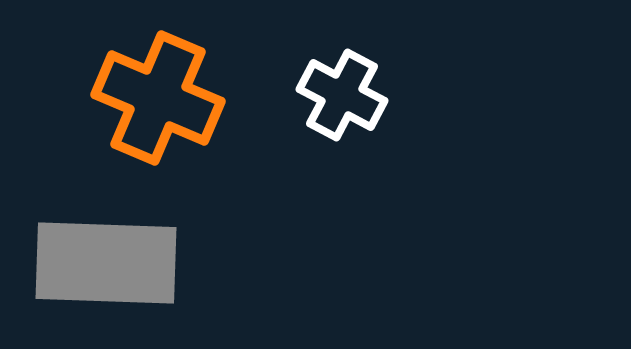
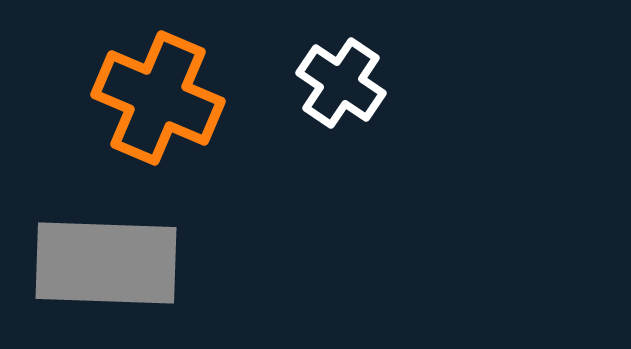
white cross: moved 1 px left, 12 px up; rotated 6 degrees clockwise
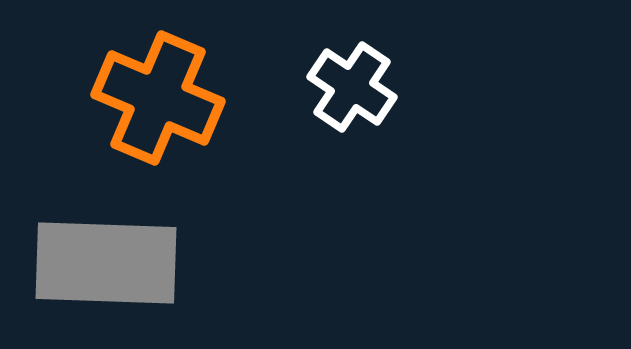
white cross: moved 11 px right, 4 px down
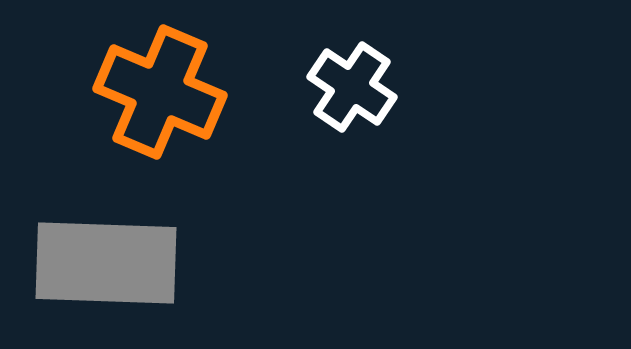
orange cross: moved 2 px right, 6 px up
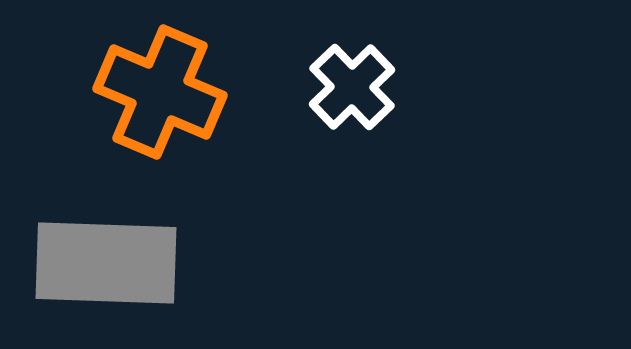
white cross: rotated 12 degrees clockwise
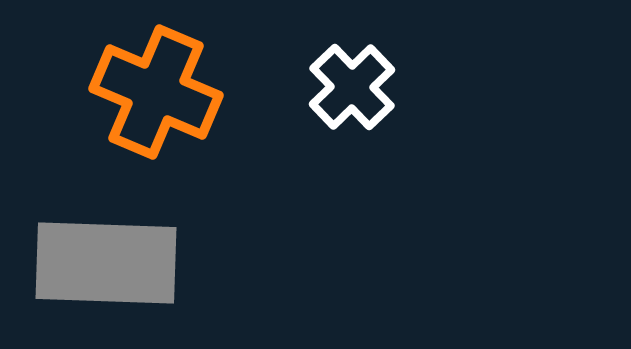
orange cross: moved 4 px left
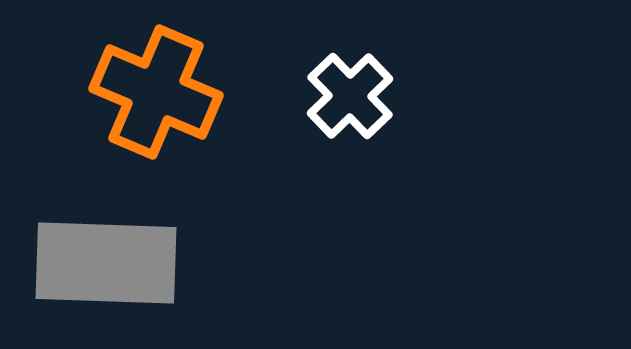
white cross: moved 2 px left, 9 px down
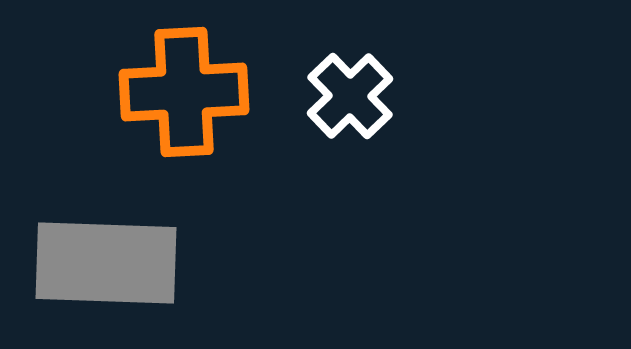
orange cross: moved 28 px right; rotated 26 degrees counterclockwise
